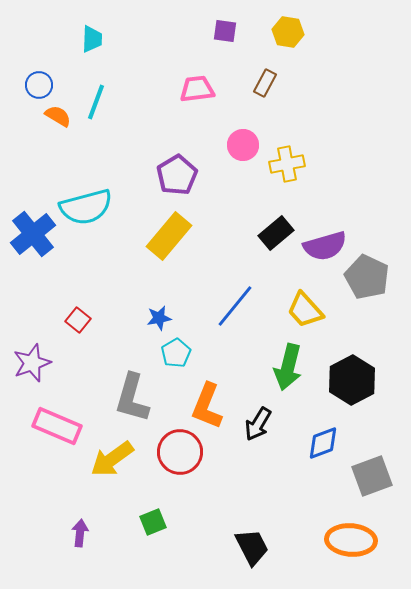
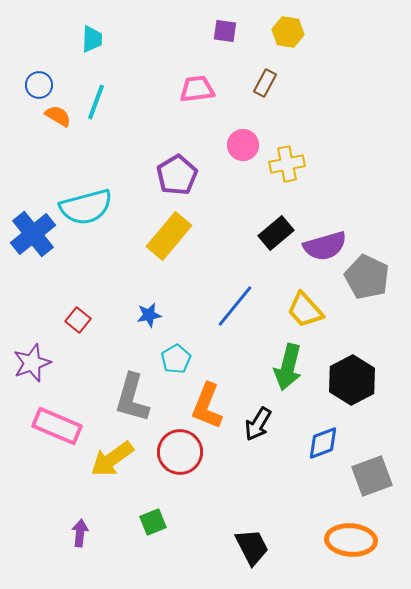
blue star: moved 10 px left, 3 px up
cyan pentagon: moved 6 px down
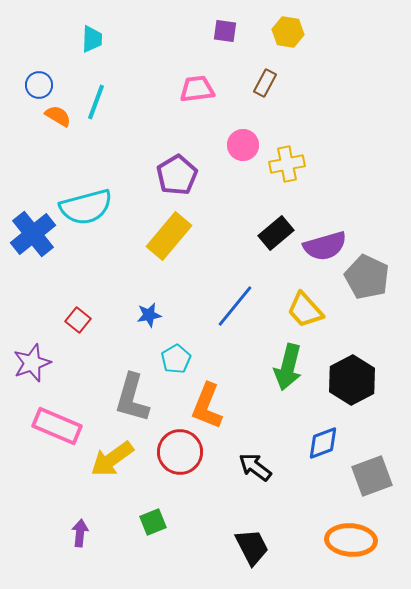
black arrow: moved 3 px left, 43 px down; rotated 96 degrees clockwise
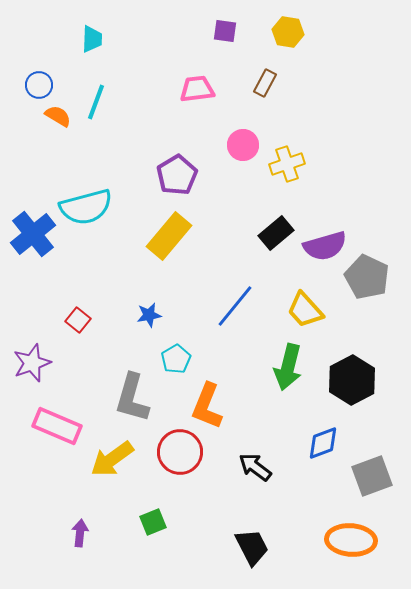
yellow cross: rotated 8 degrees counterclockwise
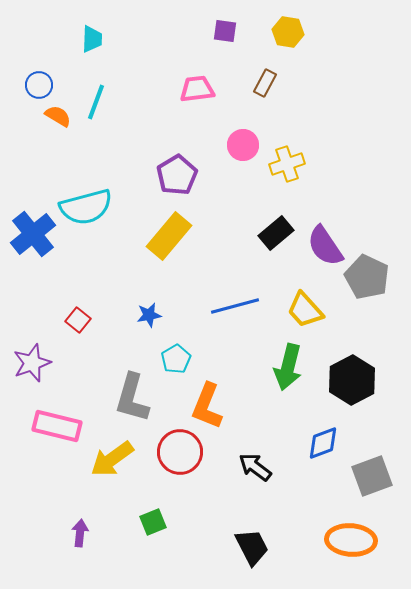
purple semicircle: rotated 72 degrees clockwise
blue line: rotated 36 degrees clockwise
pink rectangle: rotated 9 degrees counterclockwise
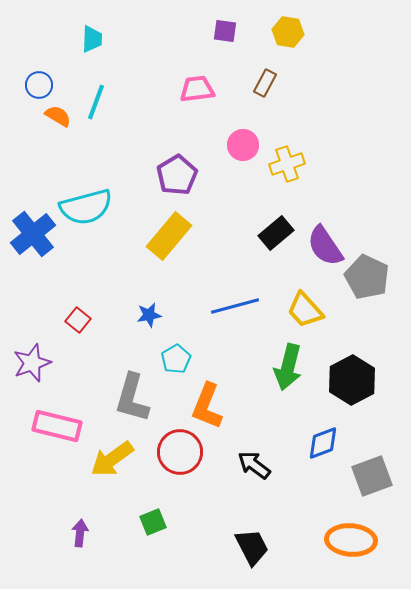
black arrow: moved 1 px left, 2 px up
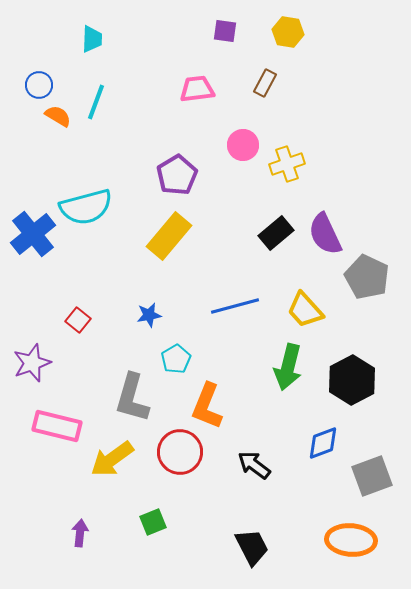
purple semicircle: moved 12 px up; rotated 9 degrees clockwise
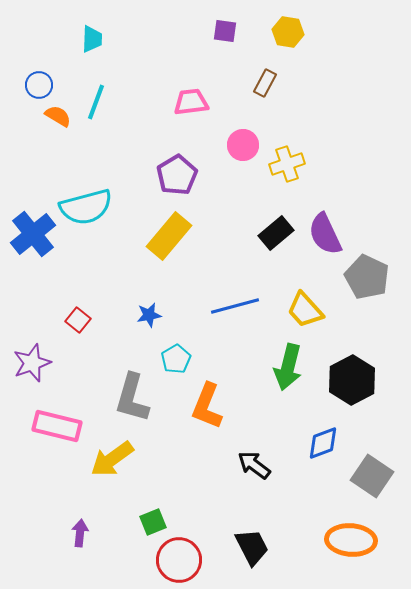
pink trapezoid: moved 6 px left, 13 px down
red circle: moved 1 px left, 108 px down
gray square: rotated 36 degrees counterclockwise
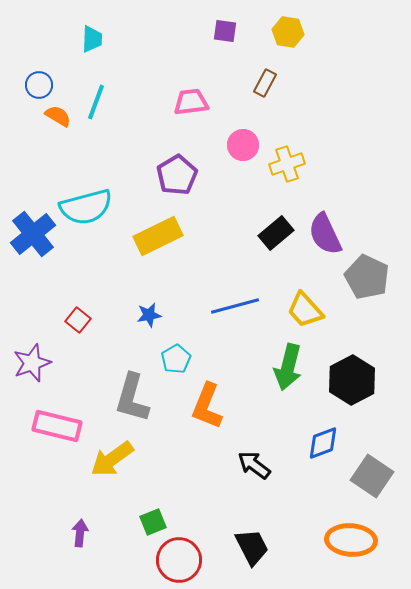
yellow rectangle: moved 11 px left; rotated 24 degrees clockwise
